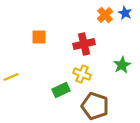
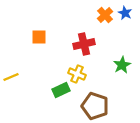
yellow cross: moved 5 px left
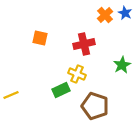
orange square: moved 1 px right, 1 px down; rotated 14 degrees clockwise
yellow line: moved 18 px down
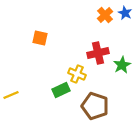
red cross: moved 14 px right, 9 px down
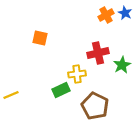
orange cross: moved 1 px right; rotated 14 degrees clockwise
yellow cross: rotated 30 degrees counterclockwise
brown pentagon: rotated 8 degrees clockwise
